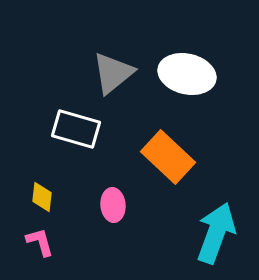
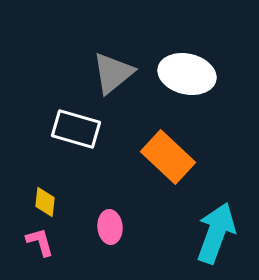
yellow diamond: moved 3 px right, 5 px down
pink ellipse: moved 3 px left, 22 px down
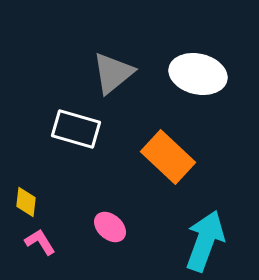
white ellipse: moved 11 px right
yellow diamond: moved 19 px left
pink ellipse: rotated 44 degrees counterclockwise
cyan arrow: moved 11 px left, 8 px down
pink L-shape: rotated 16 degrees counterclockwise
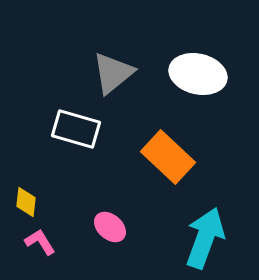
cyan arrow: moved 3 px up
